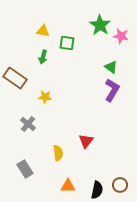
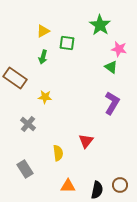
yellow triangle: rotated 40 degrees counterclockwise
pink star: moved 2 px left, 13 px down
purple L-shape: moved 13 px down
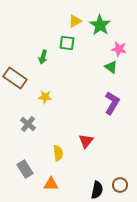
yellow triangle: moved 32 px right, 10 px up
orange triangle: moved 17 px left, 2 px up
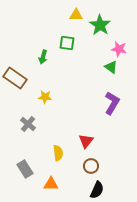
yellow triangle: moved 1 px right, 6 px up; rotated 32 degrees clockwise
brown circle: moved 29 px left, 19 px up
black semicircle: rotated 12 degrees clockwise
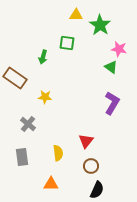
gray rectangle: moved 3 px left, 12 px up; rotated 24 degrees clockwise
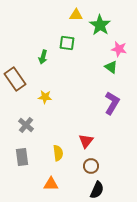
brown rectangle: moved 1 px down; rotated 20 degrees clockwise
gray cross: moved 2 px left, 1 px down
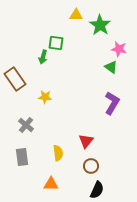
green square: moved 11 px left
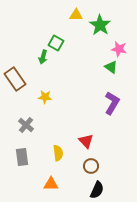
green square: rotated 21 degrees clockwise
red triangle: rotated 21 degrees counterclockwise
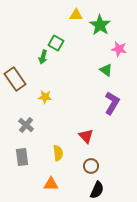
green triangle: moved 5 px left, 3 px down
red triangle: moved 5 px up
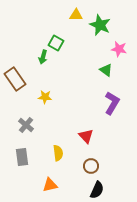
green star: rotated 10 degrees counterclockwise
orange triangle: moved 1 px left, 1 px down; rotated 14 degrees counterclockwise
